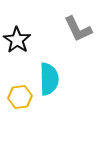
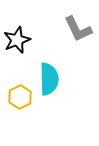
black star: rotated 16 degrees clockwise
yellow hexagon: rotated 20 degrees counterclockwise
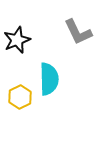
gray L-shape: moved 3 px down
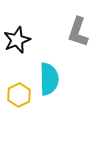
gray L-shape: rotated 44 degrees clockwise
yellow hexagon: moved 1 px left, 2 px up
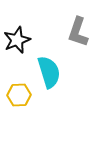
cyan semicircle: moved 7 px up; rotated 16 degrees counterclockwise
yellow hexagon: rotated 25 degrees clockwise
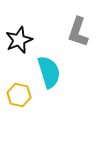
black star: moved 2 px right
yellow hexagon: rotated 15 degrees clockwise
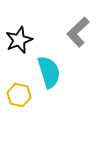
gray L-shape: rotated 28 degrees clockwise
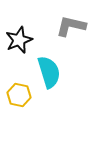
gray L-shape: moved 7 px left, 6 px up; rotated 56 degrees clockwise
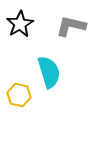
black star: moved 1 px right, 16 px up; rotated 8 degrees counterclockwise
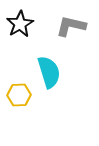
yellow hexagon: rotated 15 degrees counterclockwise
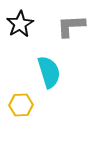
gray L-shape: rotated 16 degrees counterclockwise
yellow hexagon: moved 2 px right, 10 px down
